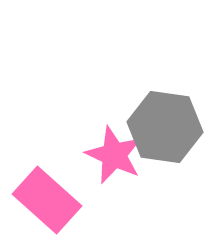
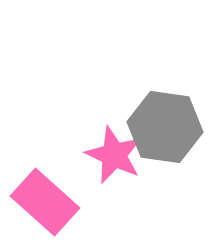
pink rectangle: moved 2 px left, 2 px down
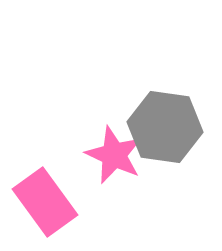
pink rectangle: rotated 12 degrees clockwise
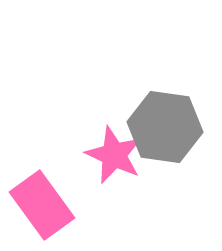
pink rectangle: moved 3 px left, 3 px down
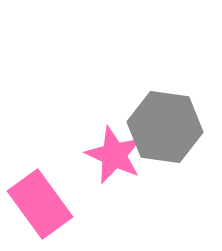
pink rectangle: moved 2 px left, 1 px up
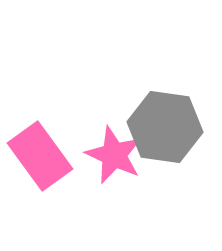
pink rectangle: moved 48 px up
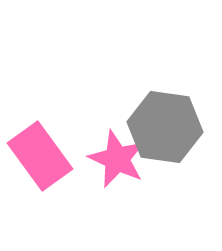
pink star: moved 3 px right, 4 px down
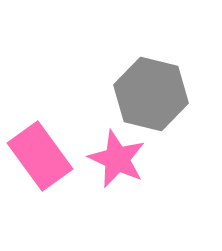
gray hexagon: moved 14 px left, 33 px up; rotated 6 degrees clockwise
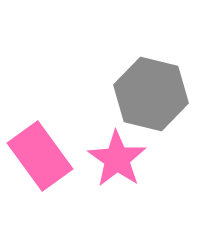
pink star: rotated 10 degrees clockwise
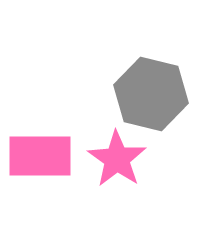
pink rectangle: rotated 54 degrees counterclockwise
